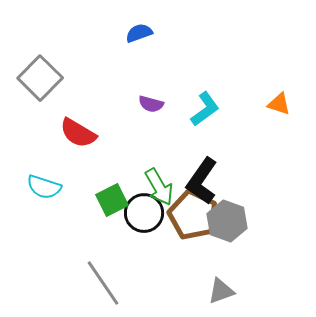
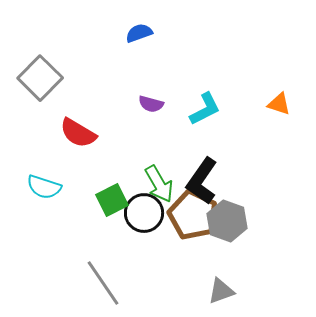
cyan L-shape: rotated 9 degrees clockwise
green arrow: moved 3 px up
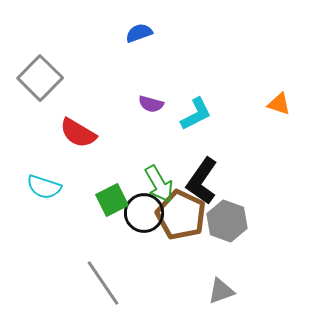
cyan L-shape: moved 9 px left, 5 px down
brown pentagon: moved 12 px left
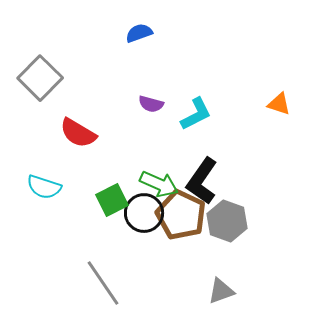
green arrow: rotated 36 degrees counterclockwise
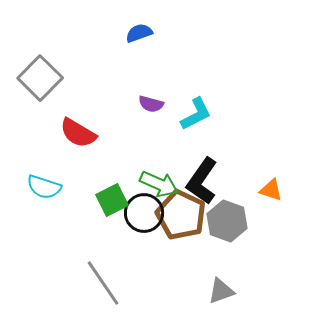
orange triangle: moved 8 px left, 86 px down
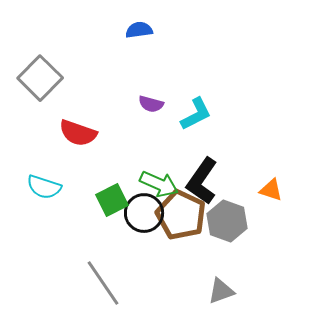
blue semicircle: moved 3 px up; rotated 12 degrees clockwise
red semicircle: rotated 12 degrees counterclockwise
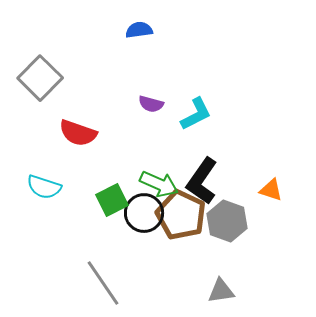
gray triangle: rotated 12 degrees clockwise
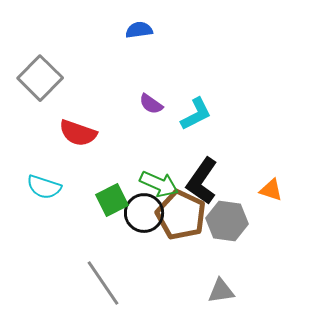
purple semicircle: rotated 20 degrees clockwise
gray hexagon: rotated 12 degrees counterclockwise
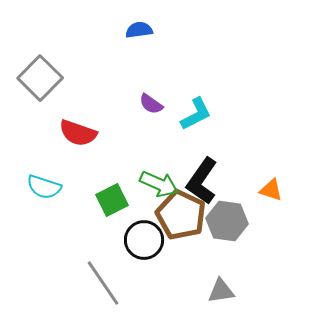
black circle: moved 27 px down
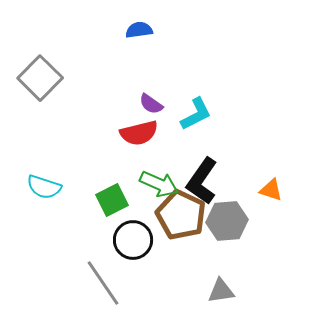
red semicircle: moved 61 px right; rotated 33 degrees counterclockwise
gray hexagon: rotated 12 degrees counterclockwise
black circle: moved 11 px left
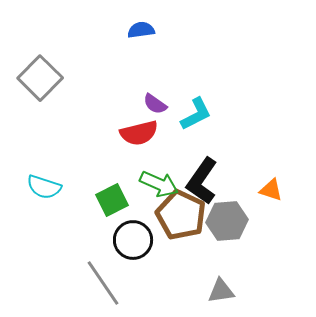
blue semicircle: moved 2 px right
purple semicircle: moved 4 px right
